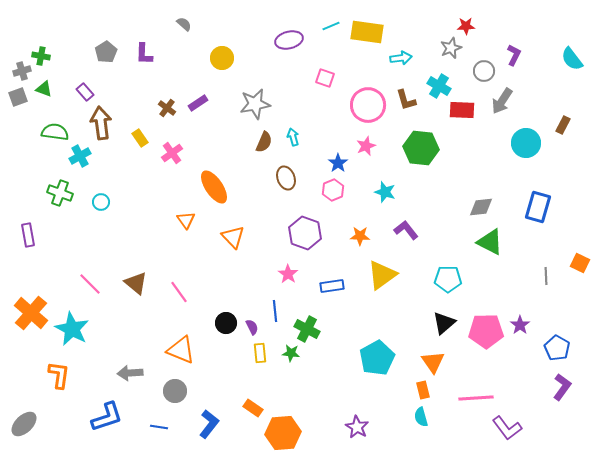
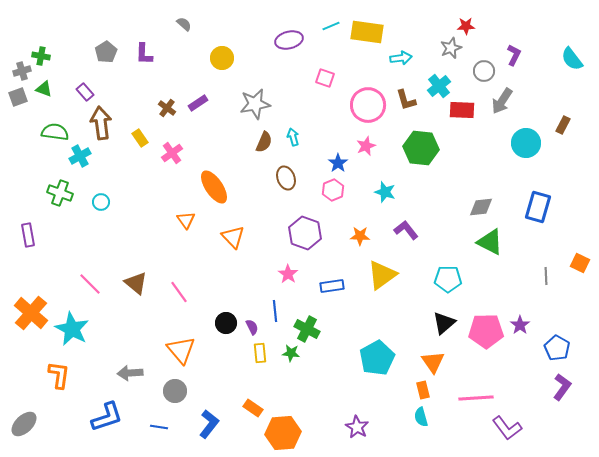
cyan cross at (439, 86): rotated 20 degrees clockwise
orange triangle at (181, 350): rotated 28 degrees clockwise
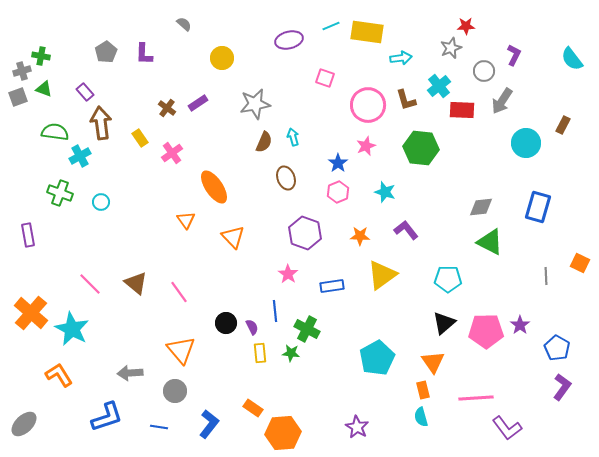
pink hexagon at (333, 190): moved 5 px right, 2 px down
orange L-shape at (59, 375): rotated 40 degrees counterclockwise
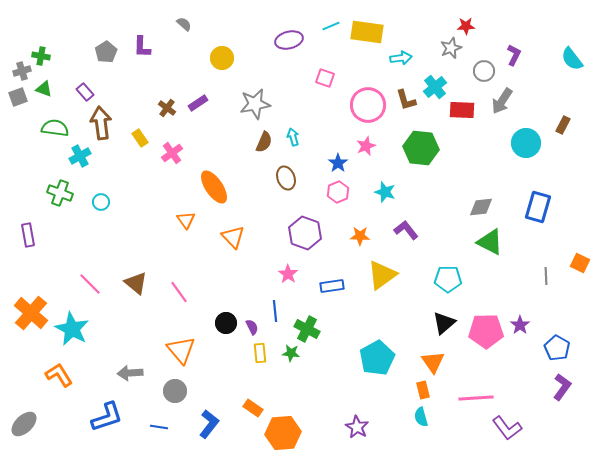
purple L-shape at (144, 54): moved 2 px left, 7 px up
cyan cross at (439, 86): moved 4 px left, 1 px down
green semicircle at (55, 132): moved 4 px up
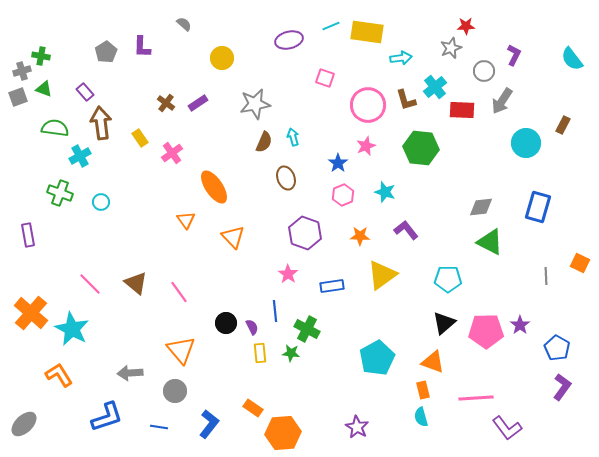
brown cross at (167, 108): moved 1 px left, 5 px up
pink hexagon at (338, 192): moved 5 px right, 3 px down
orange triangle at (433, 362): rotated 35 degrees counterclockwise
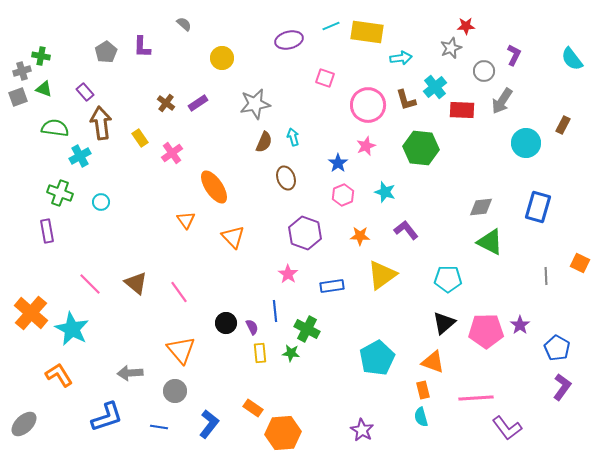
purple rectangle at (28, 235): moved 19 px right, 4 px up
purple star at (357, 427): moved 5 px right, 3 px down
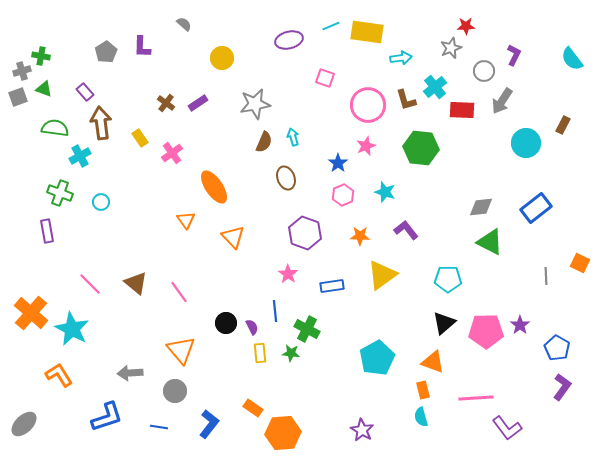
blue rectangle at (538, 207): moved 2 px left, 1 px down; rotated 36 degrees clockwise
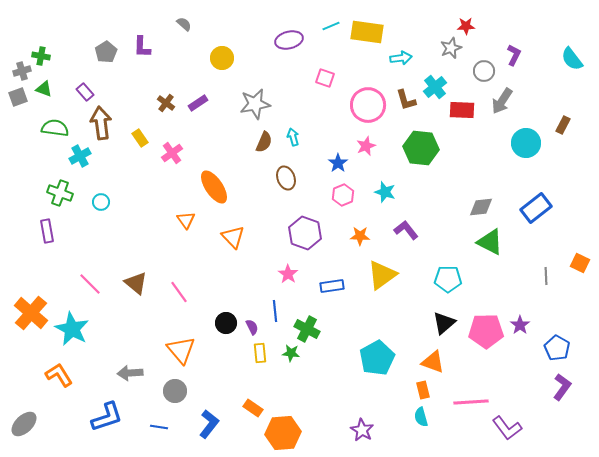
pink line at (476, 398): moved 5 px left, 4 px down
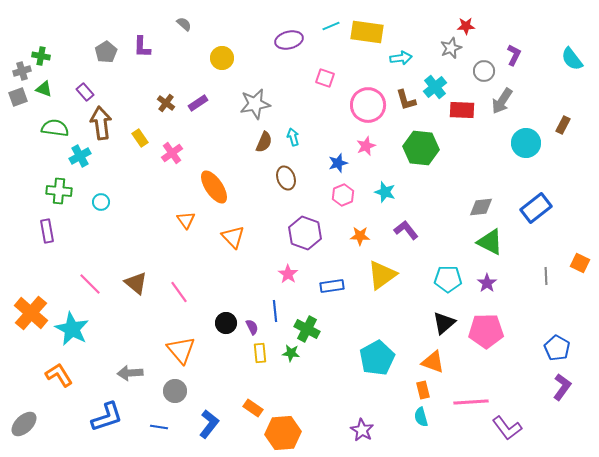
blue star at (338, 163): rotated 18 degrees clockwise
green cross at (60, 193): moved 1 px left, 2 px up; rotated 15 degrees counterclockwise
purple star at (520, 325): moved 33 px left, 42 px up
